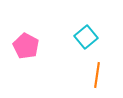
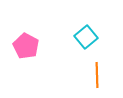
orange line: rotated 10 degrees counterclockwise
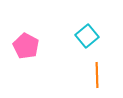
cyan square: moved 1 px right, 1 px up
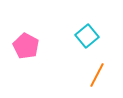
orange line: rotated 30 degrees clockwise
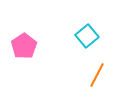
pink pentagon: moved 2 px left; rotated 10 degrees clockwise
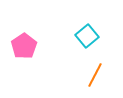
orange line: moved 2 px left
